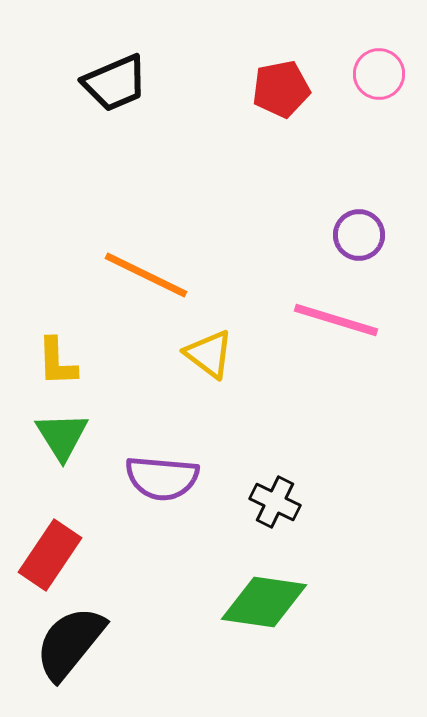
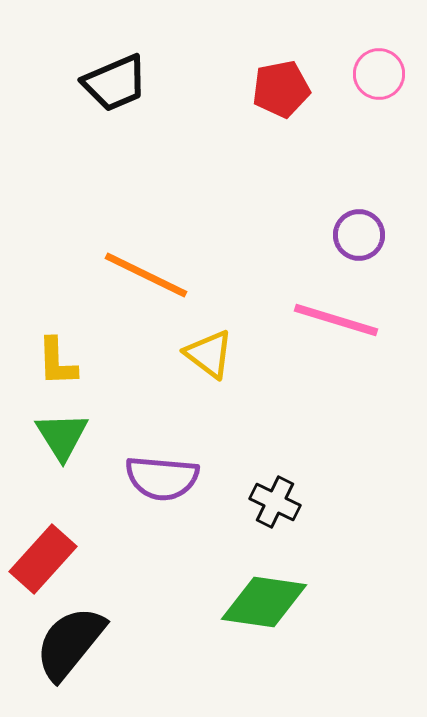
red rectangle: moved 7 px left, 4 px down; rotated 8 degrees clockwise
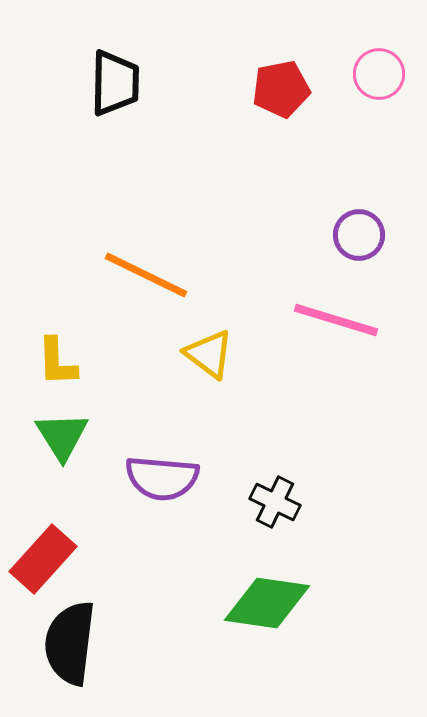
black trapezoid: rotated 66 degrees counterclockwise
green diamond: moved 3 px right, 1 px down
black semicircle: rotated 32 degrees counterclockwise
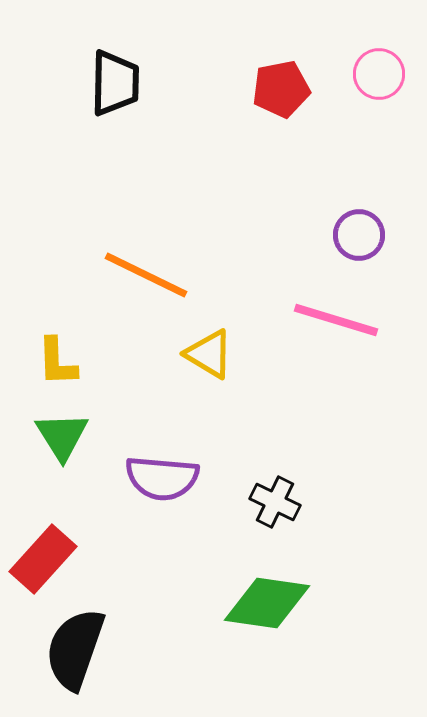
yellow triangle: rotated 6 degrees counterclockwise
black semicircle: moved 5 px right, 6 px down; rotated 12 degrees clockwise
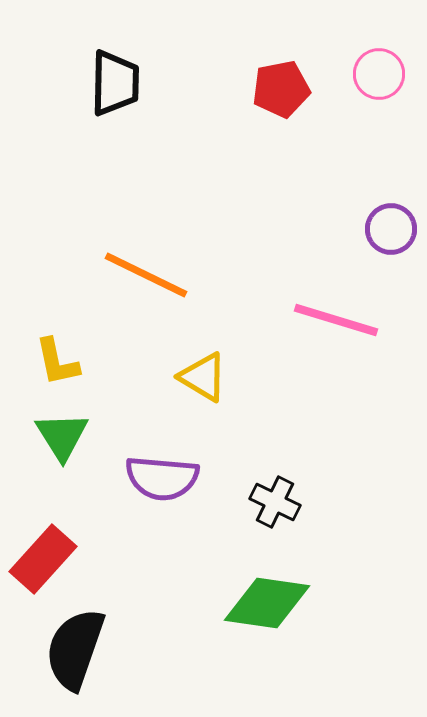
purple circle: moved 32 px right, 6 px up
yellow triangle: moved 6 px left, 23 px down
yellow L-shape: rotated 10 degrees counterclockwise
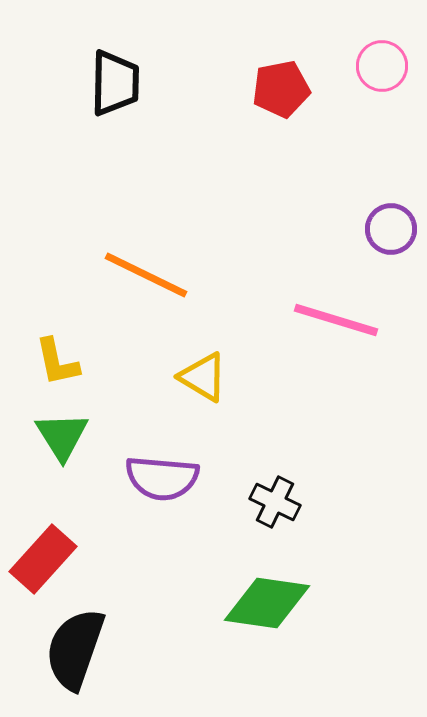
pink circle: moved 3 px right, 8 px up
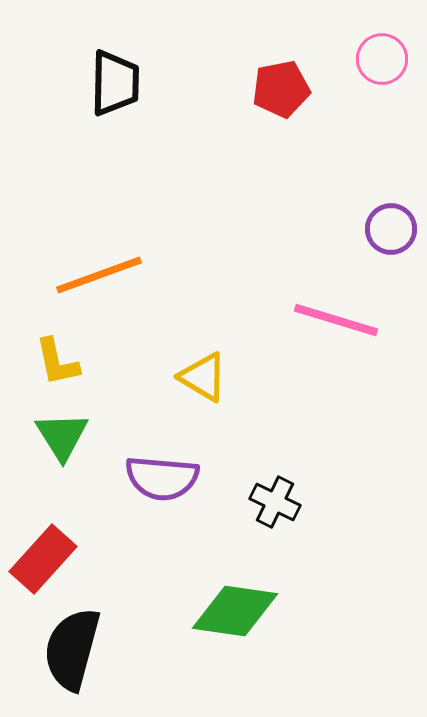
pink circle: moved 7 px up
orange line: moved 47 px left; rotated 46 degrees counterclockwise
green diamond: moved 32 px left, 8 px down
black semicircle: moved 3 px left; rotated 4 degrees counterclockwise
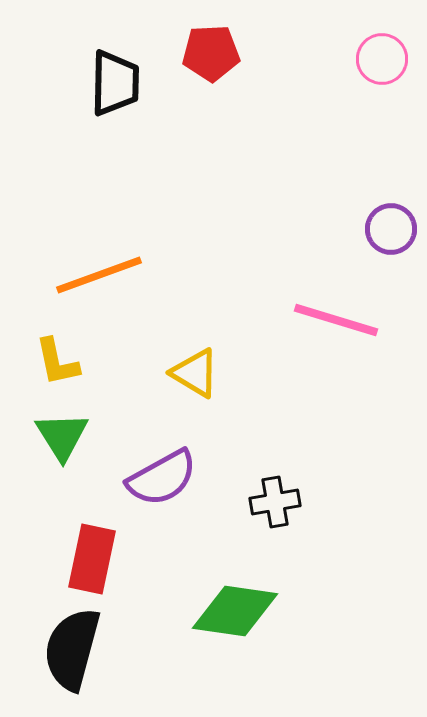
red pentagon: moved 70 px left, 36 px up; rotated 8 degrees clockwise
yellow triangle: moved 8 px left, 4 px up
purple semicircle: rotated 34 degrees counterclockwise
black cross: rotated 36 degrees counterclockwise
red rectangle: moved 49 px right; rotated 30 degrees counterclockwise
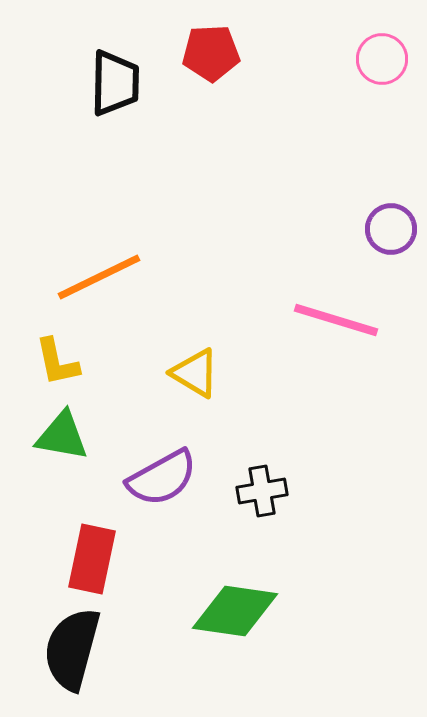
orange line: moved 2 px down; rotated 6 degrees counterclockwise
green triangle: rotated 48 degrees counterclockwise
black cross: moved 13 px left, 11 px up
